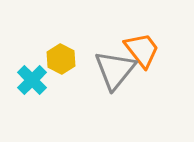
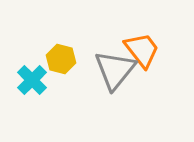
yellow hexagon: rotated 12 degrees counterclockwise
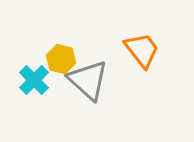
gray triangle: moved 27 px left, 10 px down; rotated 27 degrees counterclockwise
cyan cross: moved 2 px right
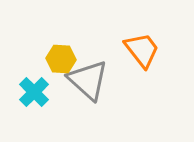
yellow hexagon: rotated 12 degrees counterclockwise
cyan cross: moved 12 px down
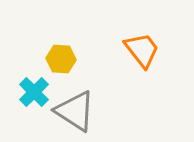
gray triangle: moved 13 px left, 31 px down; rotated 9 degrees counterclockwise
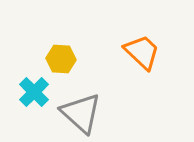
orange trapezoid: moved 2 px down; rotated 9 degrees counterclockwise
gray triangle: moved 6 px right, 2 px down; rotated 9 degrees clockwise
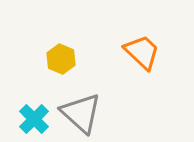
yellow hexagon: rotated 20 degrees clockwise
cyan cross: moved 27 px down
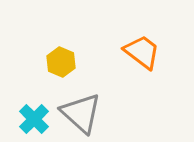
orange trapezoid: rotated 6 degrees counterclockwise
yellow hexagon: moved 3 px down
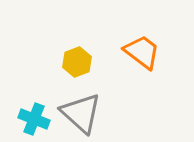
yellow hexagon: moved 16 px right; rotated 16 degrees clockwise
cyan cross: rotated 24 degrees counterclockwise
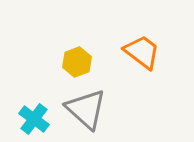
gray triangle: moved 5 px right, 4 px up
cyan cross: rotated 16 degrees clockwise
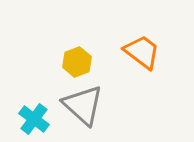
gray triangle: moved 3 px left, 4 px up
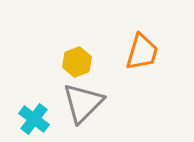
orange trapezoid: rotated 69 degrees clockwise
gray triangle: moved 2 px up; rotated 33 degrees clockwise
